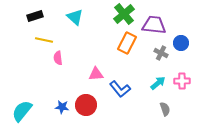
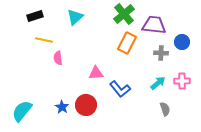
cyan triangle: rotated 36 degrees clockwise
blue circle: moved 1 px right, 1 px up
gray cross: rotated 24 degrees counterclockwise
pink triangle: moved 1 px up
blue star: rotated 24 degrees clockwise
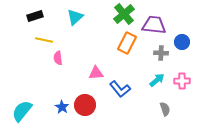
cyan arrow: moved 1 px left, 3 px up
red circle: moved 1 px left
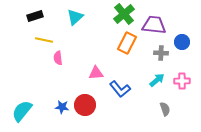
blue star: rotated 24 degrees counterclockwise
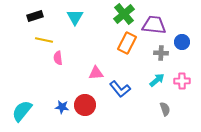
cyan triangle: rotated 18 degrees counterclockwise
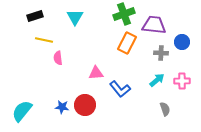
green cross: rotated 20 degrees clockwise
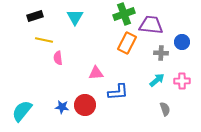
purple trapezoid: moved 3 px left
blue L-shape: moved 2 px left, 3 px down; rotated 55 degrees counterclockwise
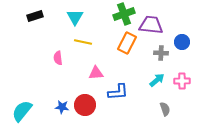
yellow line: moved 39 px right, 2 px down
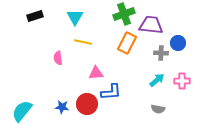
blue circle: moved 4 px left, 1 px down
blue L-shape: moved 7 px left
red circle: moved 2 px right, 1 px up
gray semicircle: moved 7 px left; rotated 120 degrees clockwise
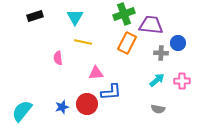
blue star: rotated 24 degrees counterclockwise
